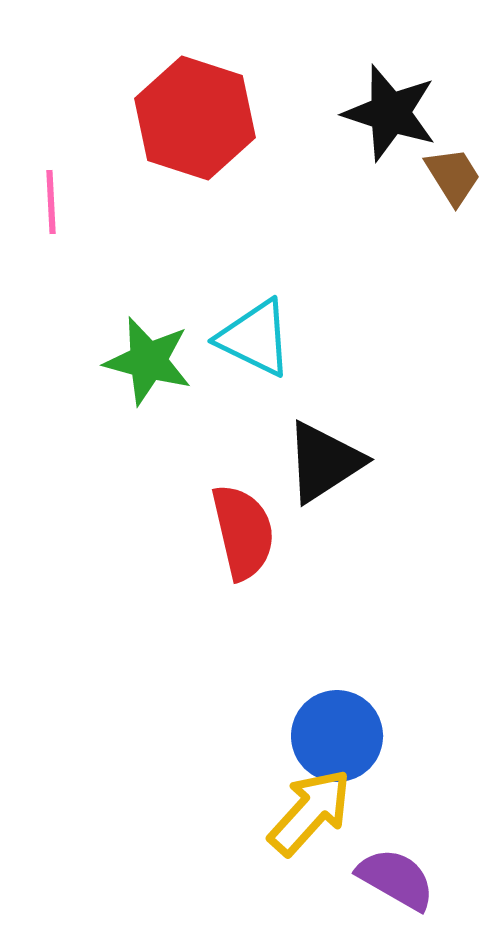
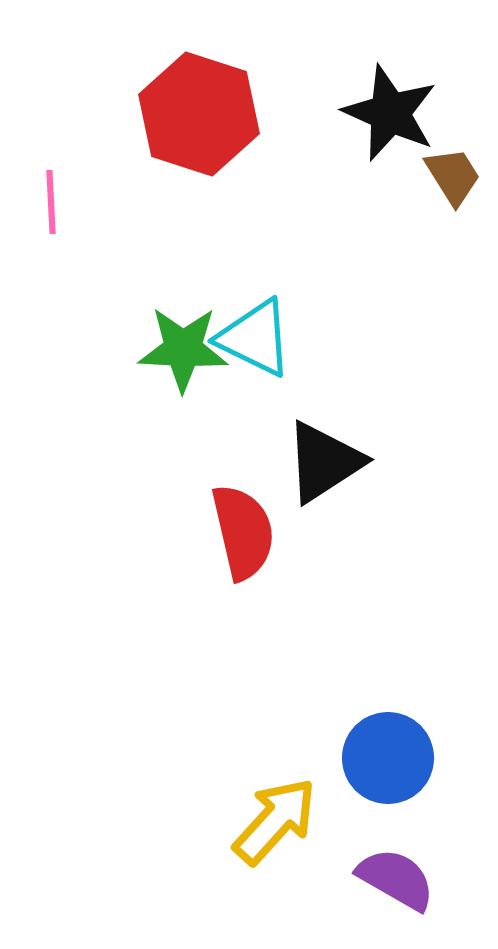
black star: rotated 6 degrees clockwise
red hexagon: moved 4 px right, 4 px up
green star: moved 35 px right, 12 px up; rotated 12 degrees counterclockwise
blue circle: moved 51 px right, 22 px down
yellow arrow: moved 35 px left, 9 px down
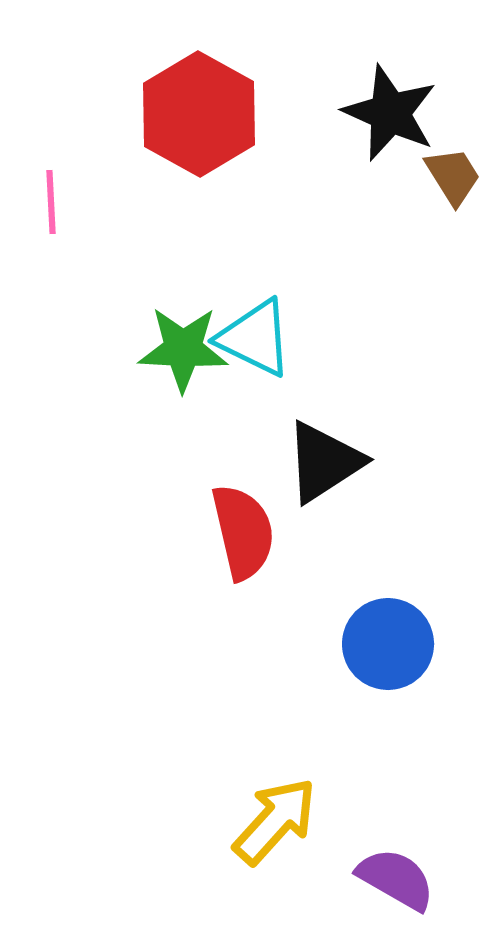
red hexagon: rotated 11 degrees clockwise
blue circle: moved 114 px up
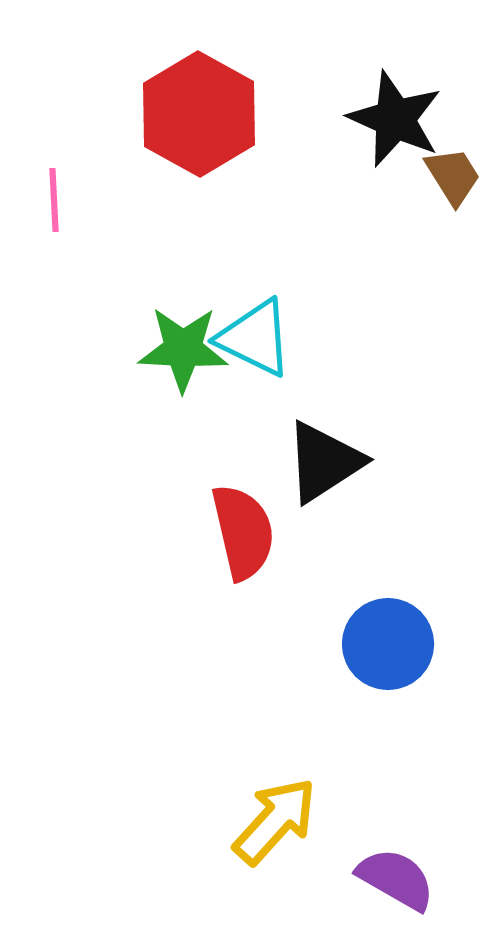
black star: moved 5 px right, 6 px down
pink line: moved 3 px right, 2 px up
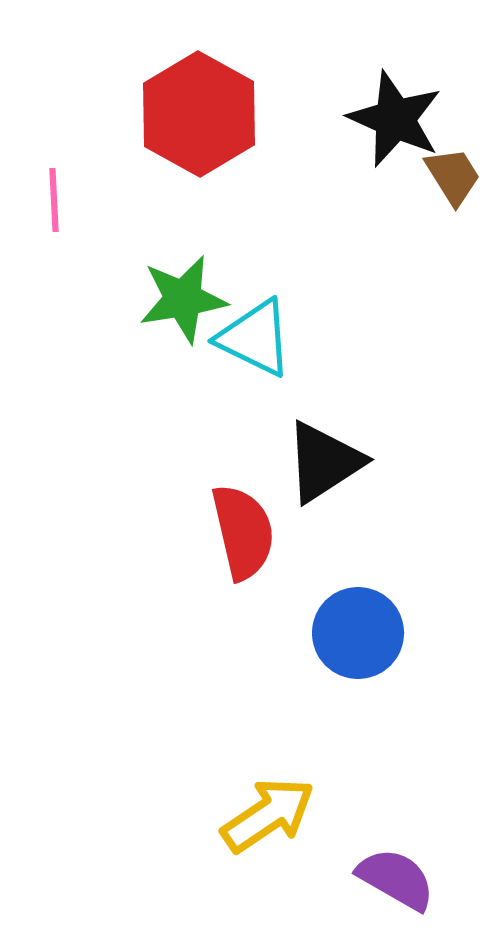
green star: moved 50 px up; rotated 12 degrees counterclockwise
blue circle: moved 30 px left, 11 px up
yellow arrow: moved 7 px left, 6 px up; rotated 14 degrees clockwise
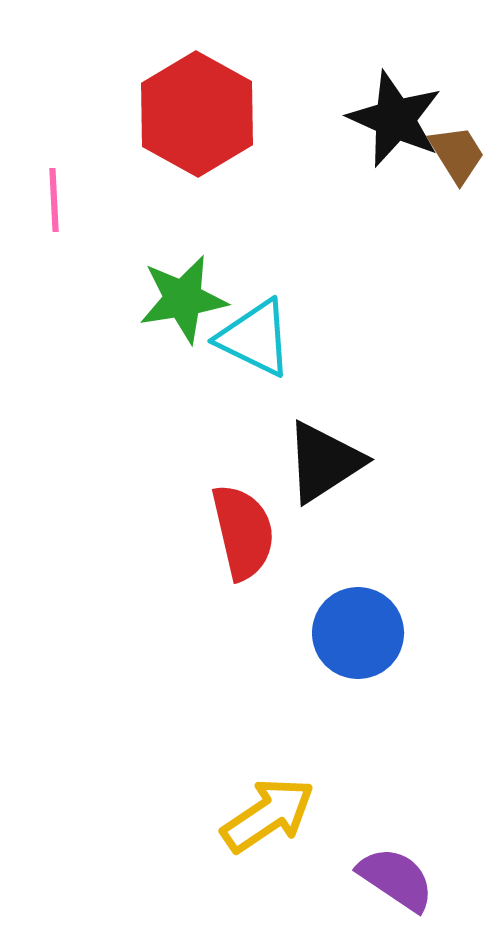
red hexagon: moved 2 px left
brown trapezoid: moved 4 px right, 22 px up
purple semicircle: rotated 4 degrees clockwise
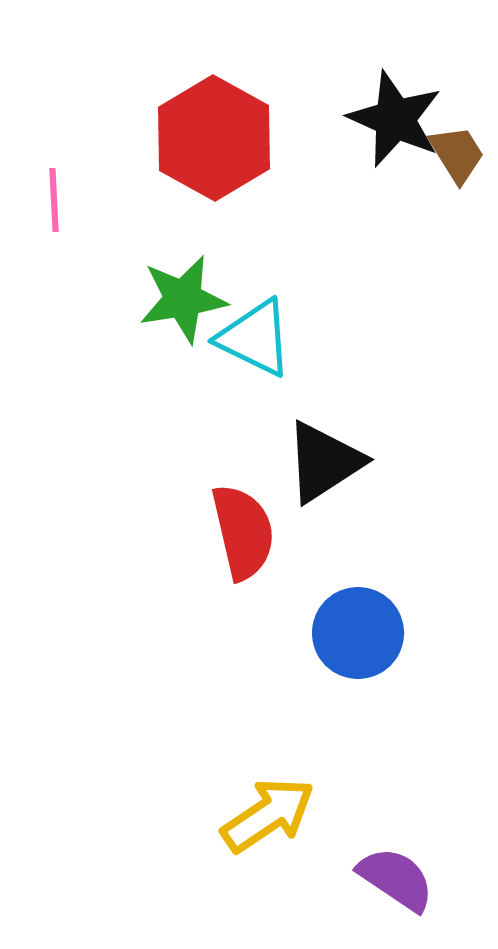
red hexagon: moved 17 px right, 24 px down
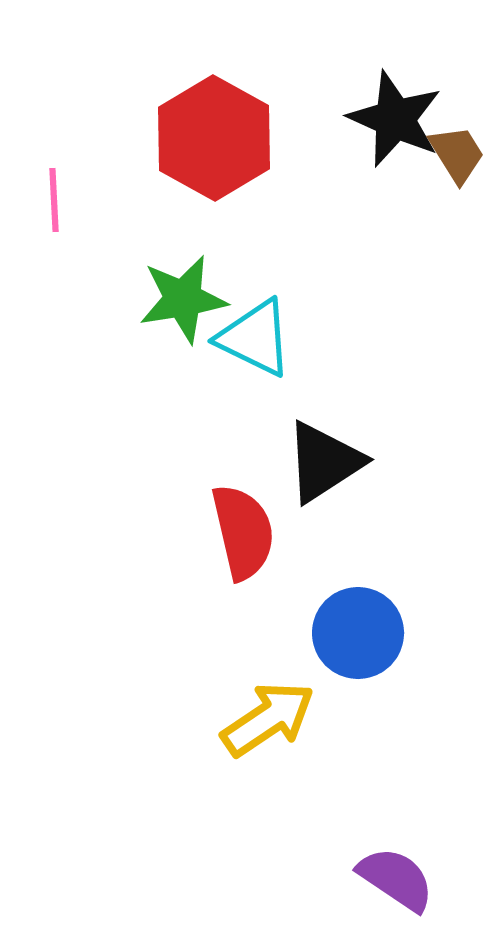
yellow arrow: moved 96 px up
